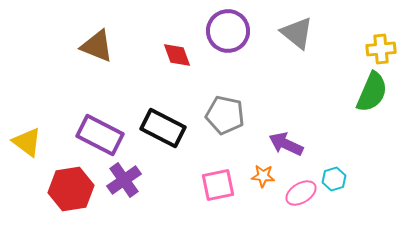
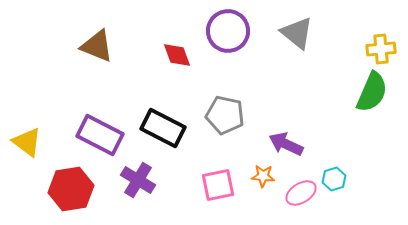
purple cross: moved 14 px right; rotated 24 degrees counterclockwise
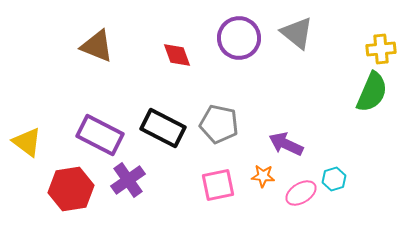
purple circle: moved 11 px right, 7 px down
gray pentagon: moved 6 px left, 9 px down
purple cross: moved 10 px left; rotated 24 degrees clockwise
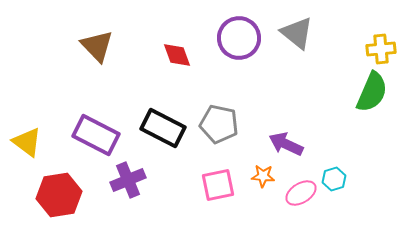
brown triangle: rotated 24 degrees clockwise
purple rectangle: moved 4 px left
purple cross: rotated 12 degrees clockwise
red hexagon: moved 12 px left, 6 px down
